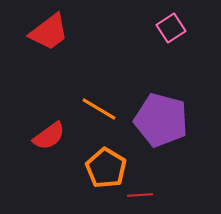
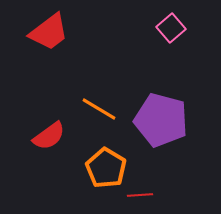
pink square: rotated 8 degrees counterclockwise
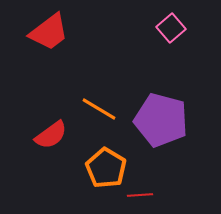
red semicircle: moved 2 px right, 1 px up
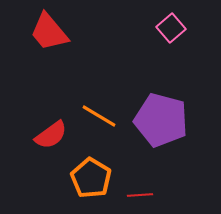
red trapezoid: rotated 87 degrees clockwise
orange line: moved 7 px down
orange pentagon: moved 15 px left, 10 px down
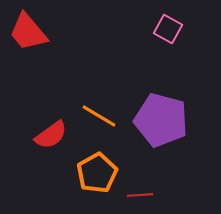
pink square: moved 3 px left, 1 px down; rotated 20 degrees counterclockwise
red trapezoid: moved 21 px left
orange pentagon: moved 6 px right, 5 px up; rotated 12 degrees clockwise
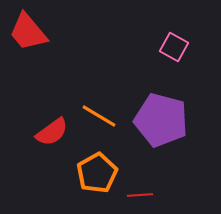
pink square: moved 6 px right, 18 px down
red semicircle: moved 1 px right, 3 px up
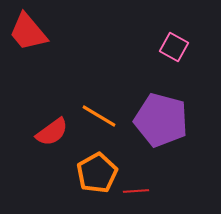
red line: moved 4 px left, 4 px up
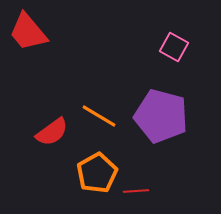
purple pentagon: moved 4 px up
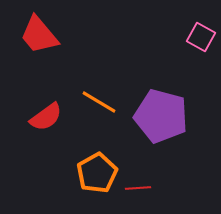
red trapezoid: moved 11 px right, 3 px down
pink square: moved 27 px right, 10 px up
orange line: moved 14 px up
red semicircle: moved 6 px left, 15 px up
red line: moved 2 px right, 3 px up
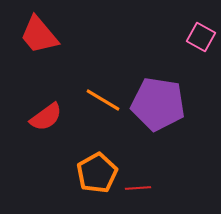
orange line: moved 4 px right, 2 px up
purple pentagon: moved 3 px left, 12 px up; rotated 6 degrees counterclockwise
